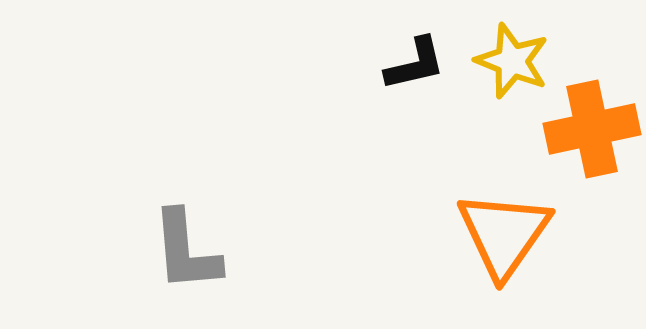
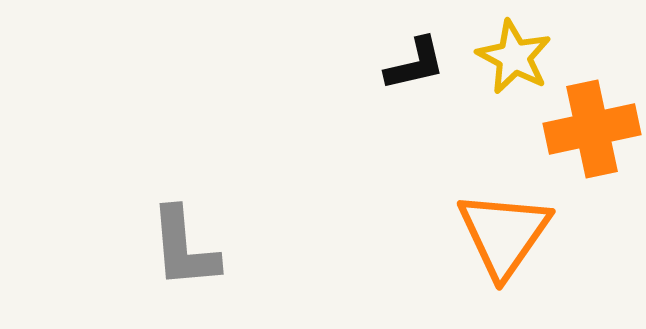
yellow star: moved 2 px right, 4 px up; rotated 6 degrees clockwise
gray L-shape: moved 2 px left, 3 px up
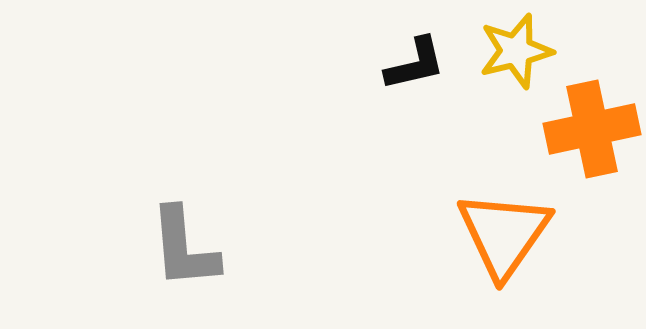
yellow star: moved 2 px right, 6 px up; rotated 30 degrees clockwise
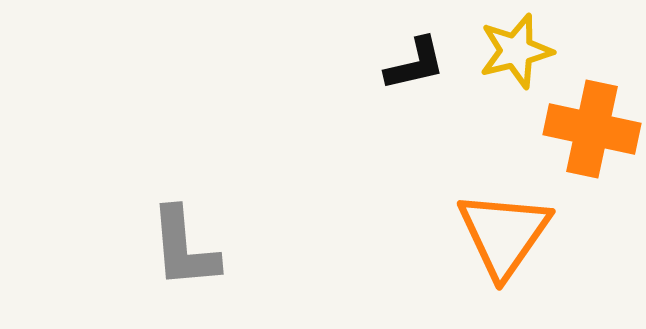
orange cross: rotated 24 degrees clockwise
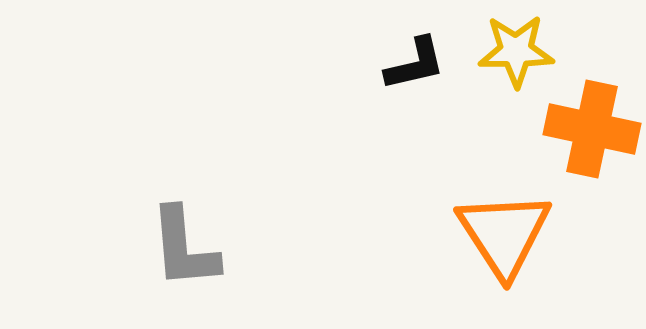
yellow star: rotated 14 degrees clockwise
orange triangle: rotated 8 degrees counterclockwise
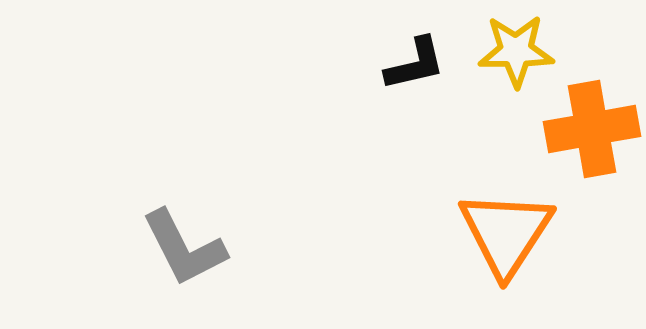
orange cross: rotated 22 degrees counterclockwise
orange triangle: moved 2 px right, 1 px up; rotated 6 degrees clockwise
gray L-shape: rotated 22 degrees counterclockwise
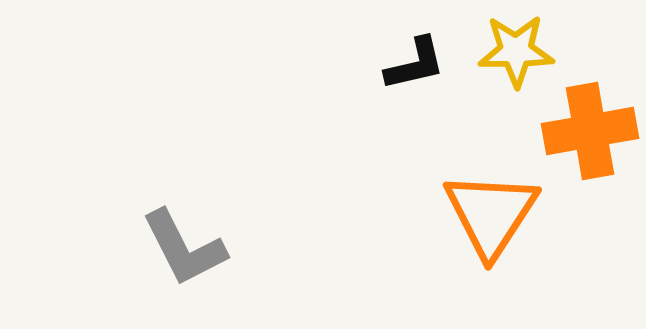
orange cross: moved 2 px left, 2 px down
orange triangle: moved 15 px left, 19 px up
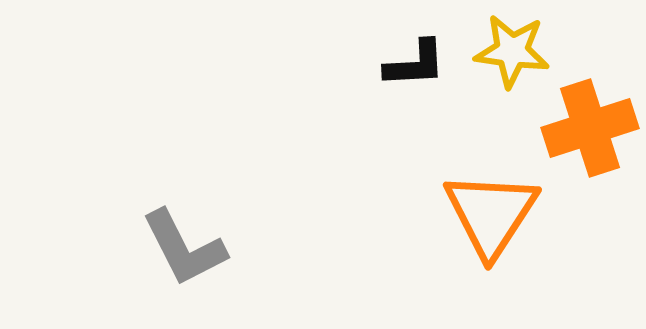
yellow star: moved 4 px left; rotated 8 degrees clockwise
black L-shape: rotated 10 degrees clockwise
orange cross: moved 3 px up; rotated 8 degrees counterclockwise
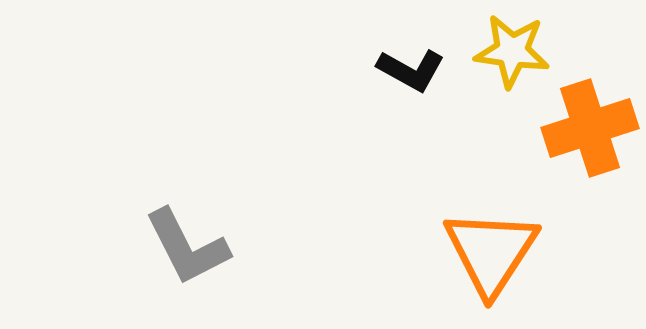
black L-shape: moved 4 px left, 6 px down; rotated 32 degrees clockwise
orange triangle: moved 38 px down
gray L-shape: moved 3 px right, 1 px up
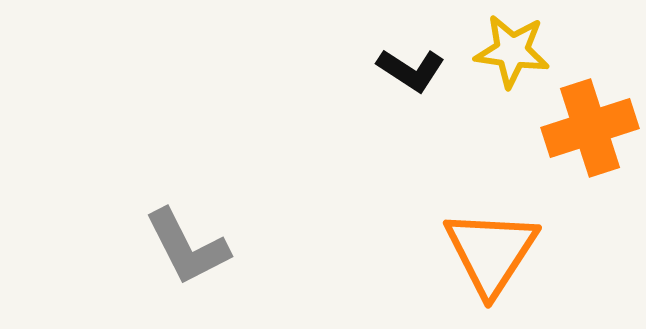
black L-shape: rotated 4 degrees clockwise
